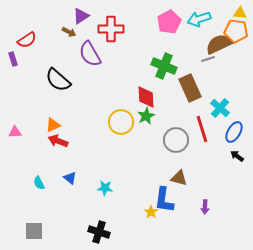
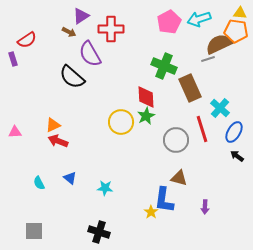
black semicircle: moved 14 px right, 3 px up
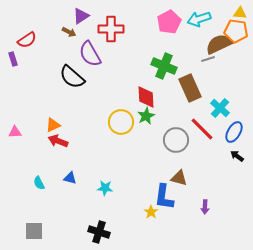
red line: rotated 28 degrees counterclockwise
blue triangle: rotated 24 degrees counterclockwise
blue L-shape: moved 3 px up
